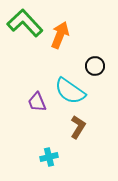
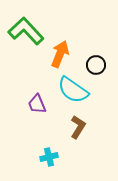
green L-shape: moved 1 px right, 8 px down
orange arrow: moved 19 px down
black circle: moved 1 px right, 1 px up
cyan semicircle: moved 3 px right, 1 px up
purple trapezoid: moved 2 px down
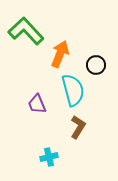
cyan semicircle: rotated 140 degrees counterclockwise
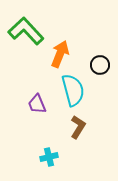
black circle: moved 4 px right
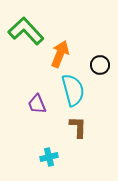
brown L-shape: rotated 30 degrees counterclockwise
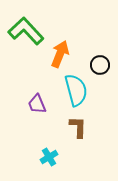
cyan semicircle: moved 3 px right
cyan cross: rotated 18 degrees counterclockwise
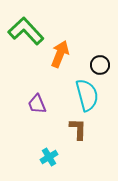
cyan semicircle: moved 11 px right, 5 px down
brown L-shape: moved 2 px down
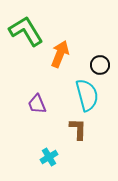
green L-shape: rotated 12 degrees clockwise
